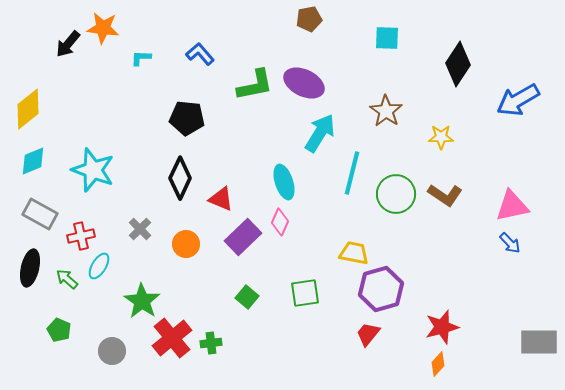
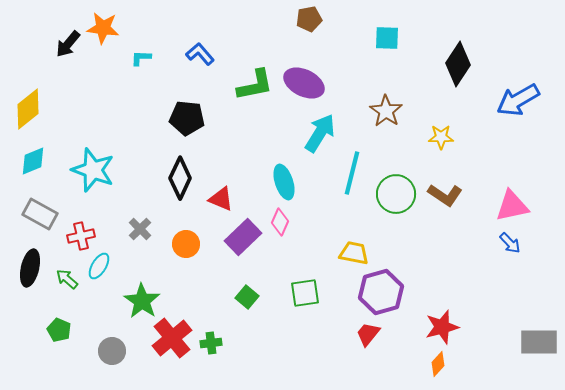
purple hexagon at (381, 289): moved 3 px down
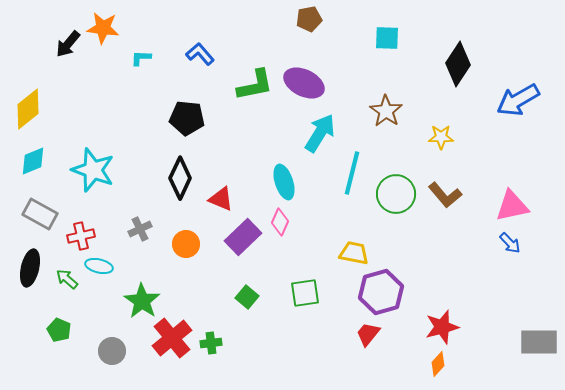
brown L-shape at (445, 195): rotated 16 degrees clockwise
gray cross at (140, 229): rotated 20 degrees clockwise
cyan ellipse at (99, 266): rotated 72 degrees clockwise
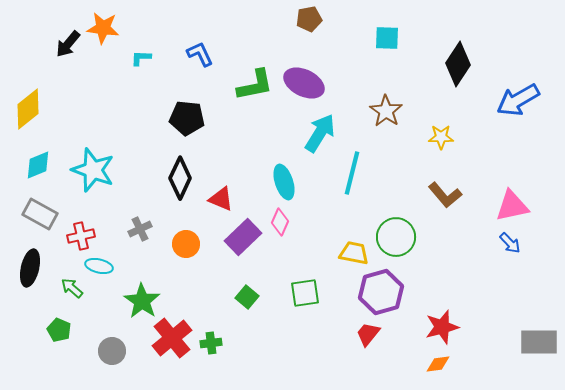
blue L-shape at (200, 54): rotated 16 degrees clockwise
cyan diamond at (33, 161): moved 5 px right, 4 px down
green circle at (396, 194): moved 43 px down
green arrow at (67, 279): moved 5 px right, 9 px down
orange diamond at (438, 364): rotated 40 degrees clockwise
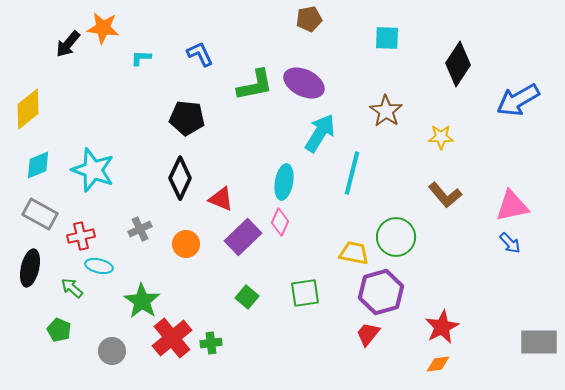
cyan ellipse at (284, 182): rotated 28 degrees clockwise
red star at (442, 327): rotated 12 degrees counterclockwise
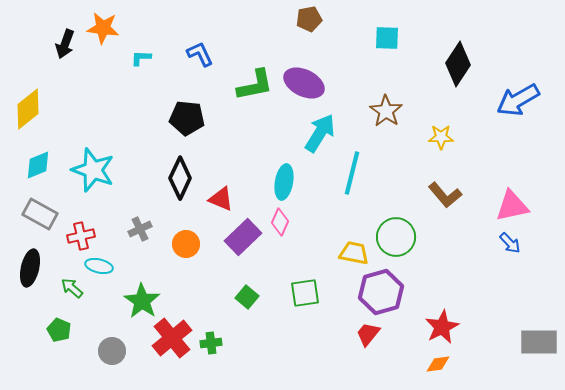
black arrow at (68, 44): moved 3 px left; rotated 20 degrees counterclockwise
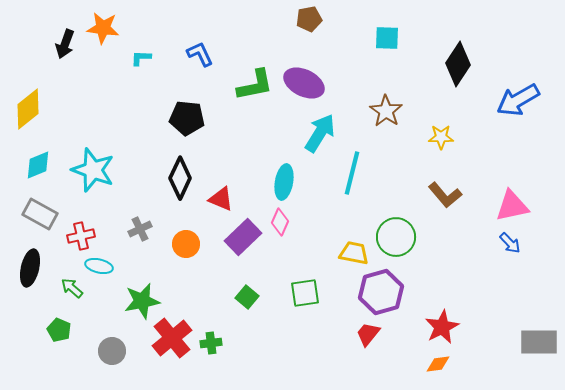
green star at (142, 301): rotated 27 degrees clockwise
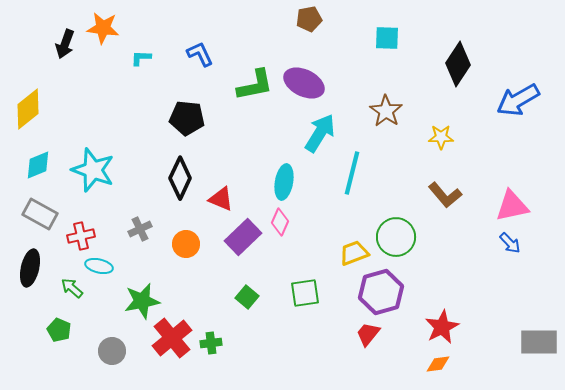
yellow trapezoid at (354, 253): rotated 32 degrees counterclockwise
